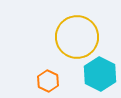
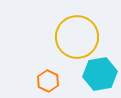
cyan hexagon: rotated 24 degrees clockwise
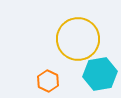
yellow circle: moved 1 px right, 2 px down
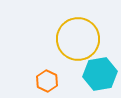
orange hexagon: moved 1 px left
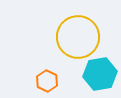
yellow circle: moved 2 px up
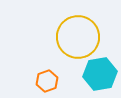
orange hexagon: rotated 15 degrees clockwise
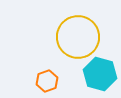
cyan hexagon: rotated 24 degrees clockwise
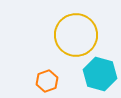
yellow circle: moved 2 px left, 2 px up
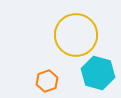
cyan hexagon: moved 2 px left, 1 px up
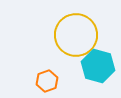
cyan hexagon: moved 7 px up
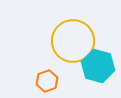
yellow circle: moved 3 px left, 6 px down
